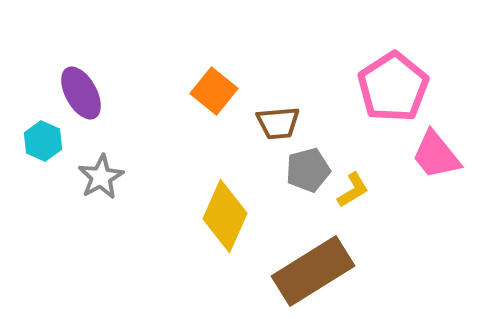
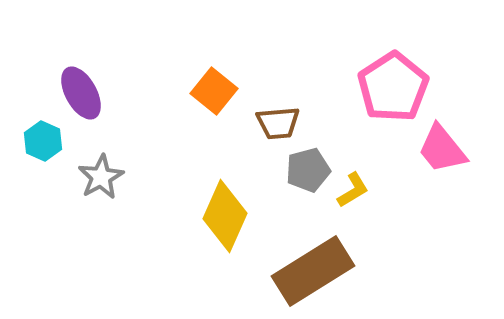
pink trapezoid: moved 6 px right, 6 px up
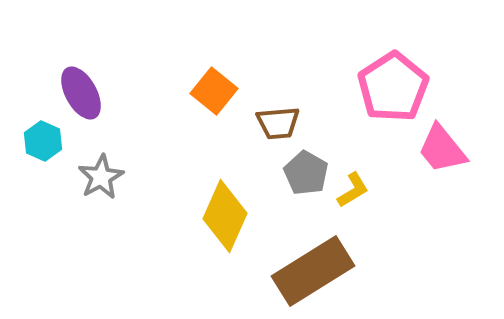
gray pentagon: moved 2 px left, 3 px down; rotated 27 degrees counterclockwise
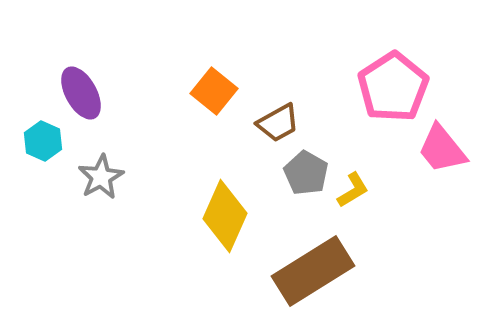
brown trapezoid: rotated 24 degrees counterclockwise
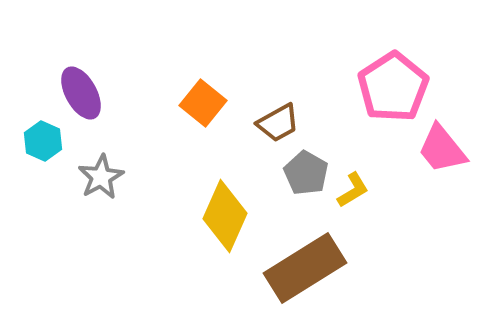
orange square: moved 11 px left, 12 px down
brown rectangle: moved 8 px left, 3 px up
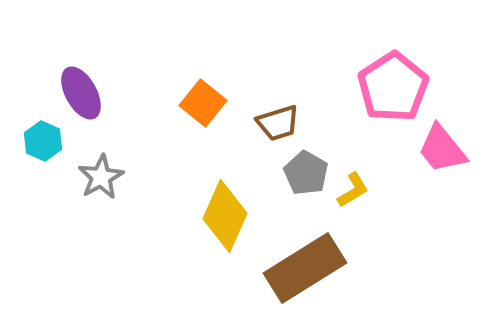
brown trapezoid: rotated 12 degrees clockwise
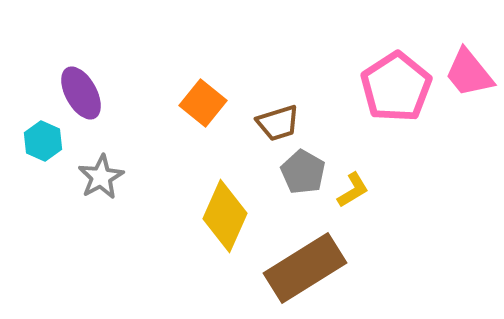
pink pentagon: moved 3 px right
pink trapezoid: moved 27 px right, 76 px up
gray pentagon: moved 3 px left, 1 px up
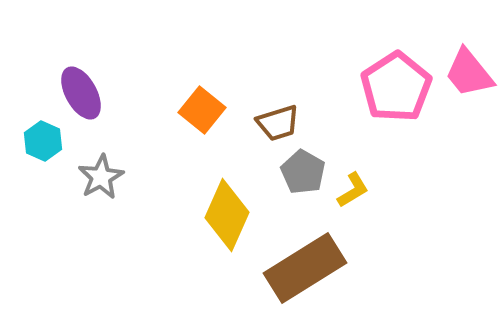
orange square: moved 1 px left, 7 px down
yellow diamond: moved 2 px right, 1 px up
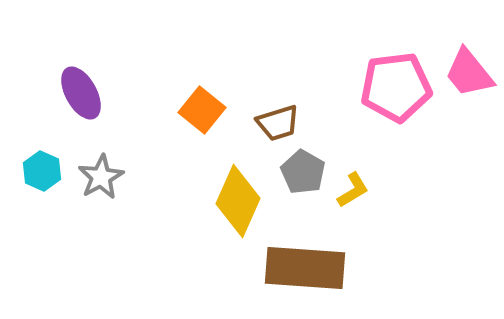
pink pentagon: rotated 26 degrees clockwise
cyan hexagon: moved 1 px left, 30 px down
yellow diamond: moved 11 px right, 14 px up
brown rectangle: rotated 36 degrees clockwise
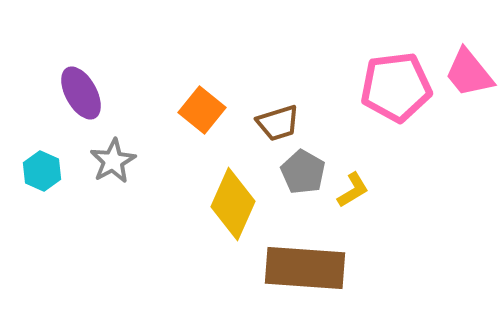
gray star: moved 12 px right, 16 px up
yellow diamond: moved 5 px left, 3 px down
